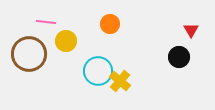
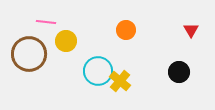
orange circle: moved 16 px right, 6 px down
black circle: moved 15 px down
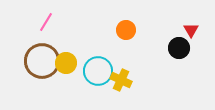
pink line: rotated 66 degrees counterclockwise
yellow circle: moved 22 px down
brown circle: moved 13 px right, 7 px down
black circle: moved 24 px up
yellow cross: moved 1 px right, 1 px up; rotated 15 degrees counterclockwise
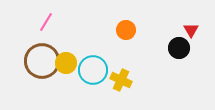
cyan circle: moved 5 px left, 1 px up
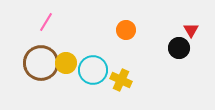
brown circle: moved 1 px left, 2 px down
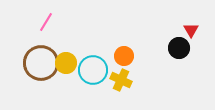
orange circle: moved 2 px left, 26 px down
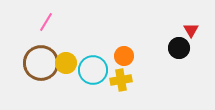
yellow cross: rotated 35 degrees counterclockwise
